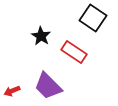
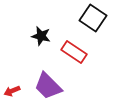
black star: rotated 18 degrees counterclockwise
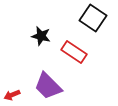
red arrow: moved 4 px down
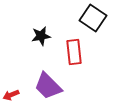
black star: rotated 24 degrees counterclockwise
red rectangle: rotated 50 degrees clockwise
red arrow: moved 1 px left
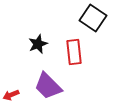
black star: moved 3 px left, 8 px down; rotated 12 degrees counterclockwise
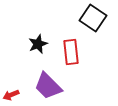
red rectangle: moved 3 px left
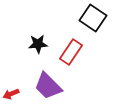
black star: rotated 18 degrees clockwise
red rectangle: rotated 40 degrees clockwise
red arrow: moved 1 px up
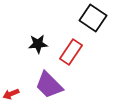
purple trapezoid: moved 1 px right, 1 px up
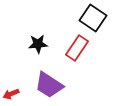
red rectangle: moved 6 px right, 4 px up
purple trapezoid: rotated 12 degrees counterclockwise
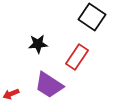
black square: moved 1 px left, 1 px up
red rectangle: moved 9 px down
